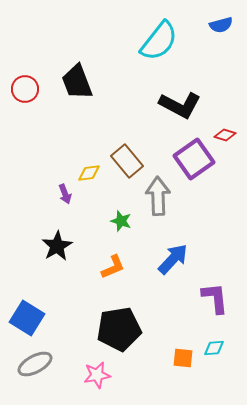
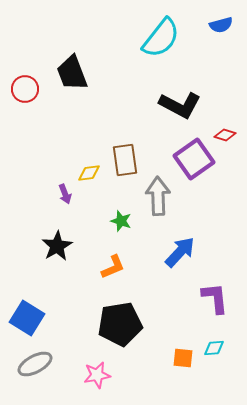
cyan semicircle: moved 2 px right, 3 px up
black trapezoid: moved 5 px left, 9 px up
brown rectangle: moved 2 px left, 1 px up; rotated 32 degrees clockwise
blue arrow: moved 7 px right, 7 px up
black pentagon: moved 1 px right, 5 px up
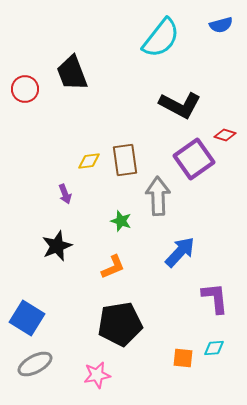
yellow diamond: moved 12 px up
black star: rotated 8 degrees clockwise
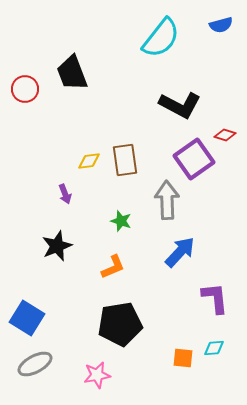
gray arrow: moved 9 px right, 4 px down
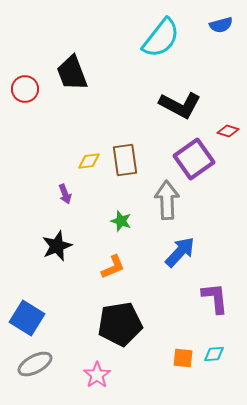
red diamond: moved 3 px right, 4 px up
cyan diamond: moved 6 px down
pink star: rotated 24 degrees counterclockwise
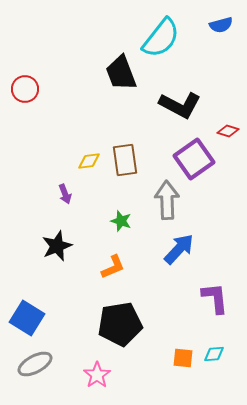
black trapezoid: moved 49 px right
blue arrow: moved 1 px left, 3 px up
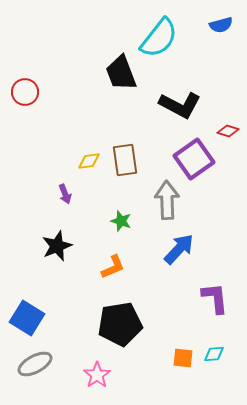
cyan semicircle: moved 2 px left
red circle: moved 3 px down
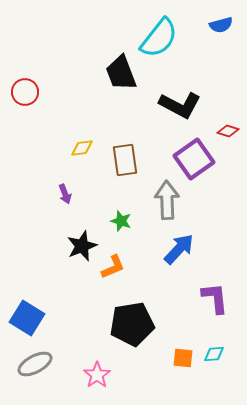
yellow diamond: moved 7 px left, 13 px up
black star: moved 25 px right
black pentagon: moved 12 px right
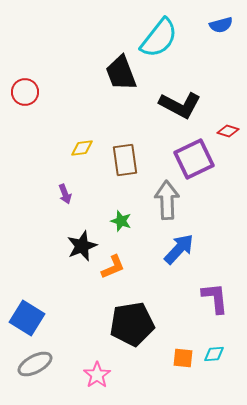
purple square: rotated 9 degrees clockwise
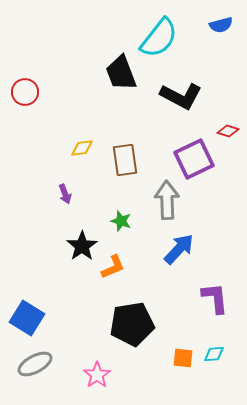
black L-shape: moved 1 px right, 9 px up
black star: rotated 12 degrees counterclockwise
